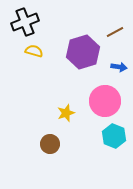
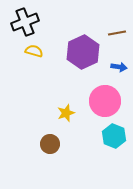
brown line: moved 2 px right, 1 px down; rotated 18 degrees clockwise
purple hexagon: rotated 8 degrees counterclockwise
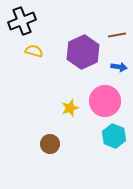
black cross: moved 3 px left, 1 px up
brown line: moved 2 px down
yellow star: moved 4 px right, 5 px up
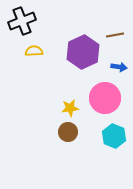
brown line: moved 2 px left
yellow semicircle: rotated 18 degrees counterclockwise
pink circle: moved 3 px up
yellow star: rotated 12 degrees clockwise
brown circle: moved 18 px right, 12 px up
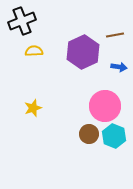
pink circle: moved 8 px down
yellow star: moved 37 px left; rotated 12 degrees counterclockwise
brown circle: moved 21 px right, 2 px down
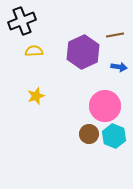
yellow star: moved 3 px right, 12 px up
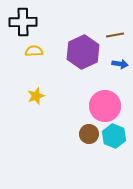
black cross: moved 1 px right, 1 px down; rotated 20 degrees clockwise
blue arrow: moved 1 px right, 3 px up
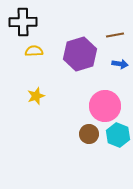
purple hexagon: moved 3 px left, 2 px down; rotated 8 degrees clockwise
cyan hexagon: moved 4 px right, 1 px up
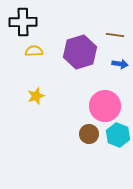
brown line: rotated 18 degrees clockwise
purple hexagon: moved 2 px up
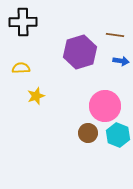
yellow semicircle: moved 13 px left, 17 px down
blue arrow: moved 1 px right, 3 px up
brown circle: moved 1 px left, 1 px up
